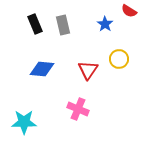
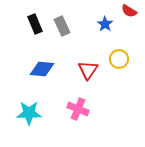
gray rectangle: moved 1 px left, 1 px down; rotated 12 degrees counterclockwise
cyan star: moved 5 px right, 9 px up
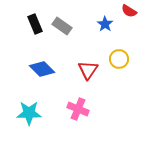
gray rectangle: rotated 30 degrees counterclockwise
blue diamond: rotated 40 degrees clockwise
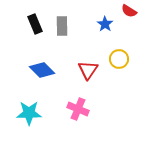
gray rectangle: rotated 54 degrees clockwise
blue diamond: moved 1 px down
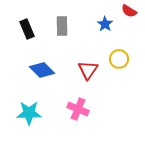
black rectangle: moved 8 px left, 5 px down
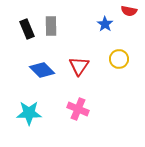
red semicircle: rotated 21 degrees counterclockwise
gray rectangle: moved 11 px left
red triangle: moved 9 px left, 4 px up
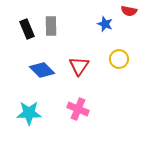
blue star: rotated 14 degrees counterclockwise
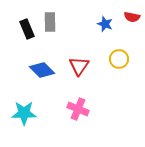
red semicircle: moved 3 px right, 6 px down
gray rectangle: moved 1 px left, 4 px up
cyan star: moved 5 px left
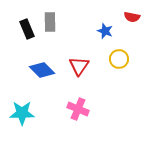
blue star: moved 7 px down
cyan star: moved 2 px left
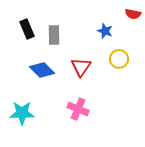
red semicircle: moved 1 px right, 3 px up
gray rectangle: moved 4 px right, 13 px down
red triangle: moved 2 px right, 1 px down
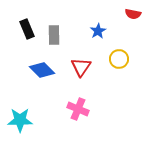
blue star: moved 7 px left; rotated 21 degrees clockwise
cyan star: moved 2 px left, 7 px down
